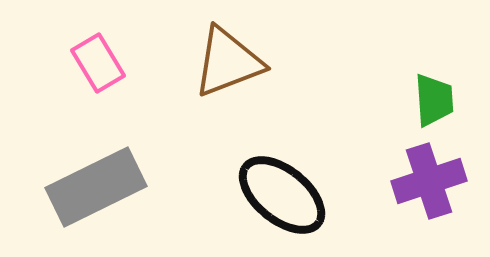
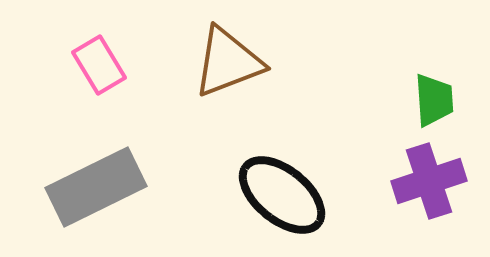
pink rectangle: moved 1 px right, 2 px down
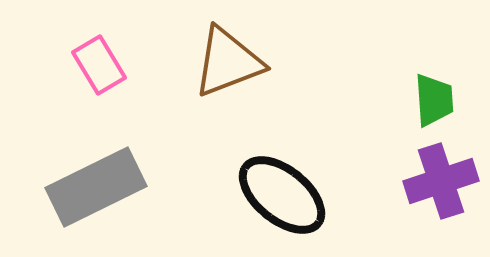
purple cross: moved 12 px right
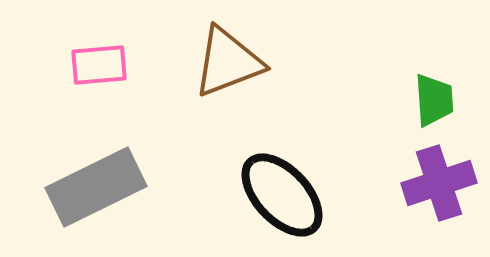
pink rectangle: rotated 64 degrees counterclockwise
purple cross: moved 2 px left, 2 px down
black ellipse: rotated 8 degrees clockwise
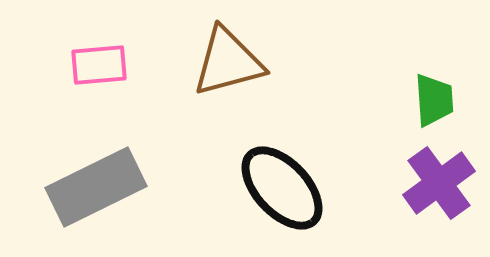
brown triangle: rotated 6 degrees clockwise
purple cross: rotated 18 degrees counterclockwise
black ellipse: moved 7 px up
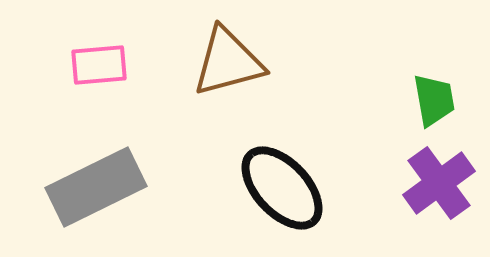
green trapezoid: rotated 6 degrees counterclockwise
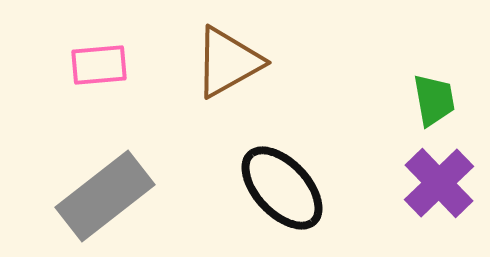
brown triangle: rotated 14 degrees counterclockwise
purple cross: rotated 8 degrees counterclockwise
gray rectangle: moved 9 px right, 9 px down; rotated 12 degrees counterclockwise
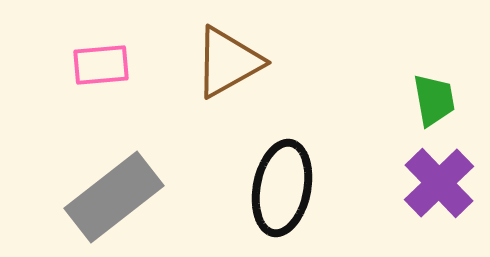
pink rectangle: moved 2 px right
black ellipse: rotated 54 degrees clockwise
gray rectangle: moved 9 px right, 1 px down
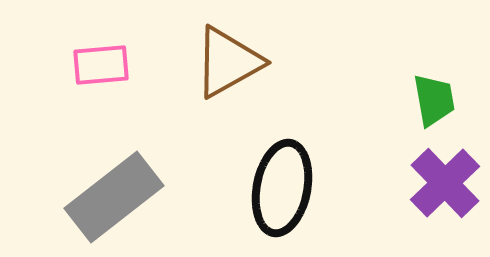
purple cross: moved 6 px right
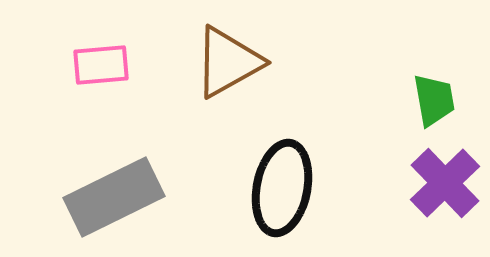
gray rectangle: rotated 12 degrees clockwise
